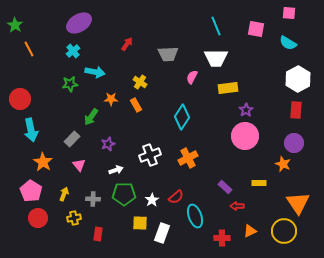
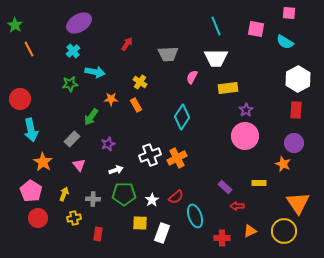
cyan semicircle at (288, 43): moved 3 px left, 1 px up
orange cross at (188, 158): moved 11 px left
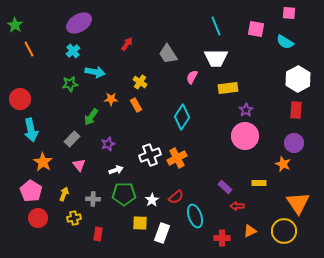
gray trapezoid at (168, 54): rotated 60 degrees clockwise
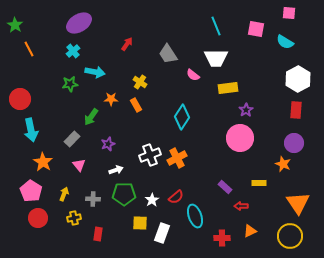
pink semicircle at (192, 77): moved 1 px right, 2 px up; rotated 80 degrees counterclockwise
pink circle at (245, 136): moved 5 px left, 2 px down
red arrow at (237, 206): moved 4 px right
yellow circle at (284, 231): moved 6 px right, 5 px down
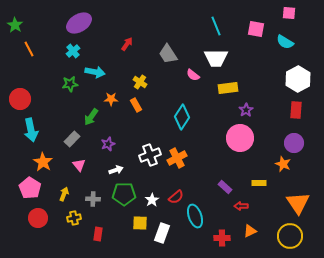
pink pentagon at (31, 191): moved 1 px left, 3 px up
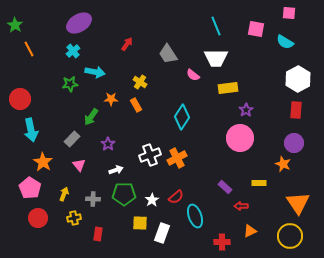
purple star at (108, 144): rotated 16 degrees counterclockwise
red cross at (222, 238): moved 4 px down
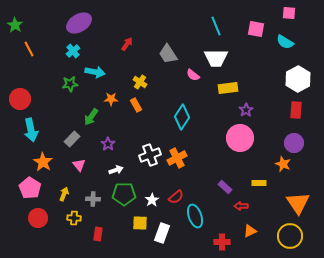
yellow cross at (74, 218): rotated 16 degrees clockwise
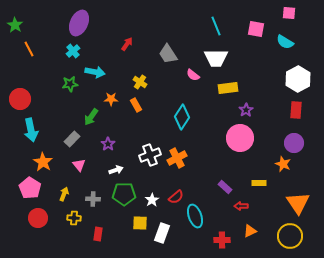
purple ellipse at (79, 23): rotated 35 degrees counterclockwise
red cross at (222, 242): moved 2 px up
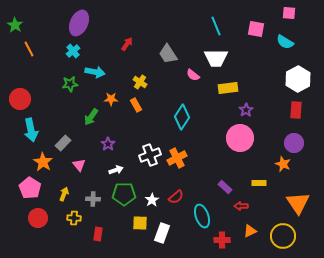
gray rectangle at (72, 139): moved 9 px left, 4 px down
cyan ellipse at (195, 216): moved 7 px right
yellow circle at (290, 236): moved 7 px left
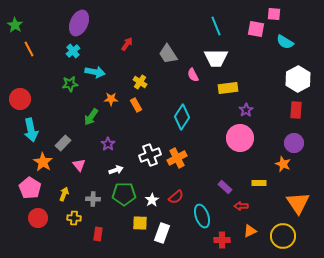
pink square at (289, 13): moved 15 px left, 1 px down
pink semicircle at (193, 75): rotated 24 degrees clockwise
